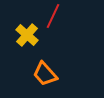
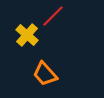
red line: rotated 20 degrees clockwise
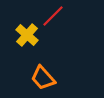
orange trapezoid: moved 2 px left, 4 px down
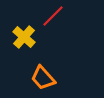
yellow cross: moved 3 px left, 2 px down
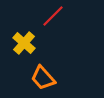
yellow cross: moved 6 px down
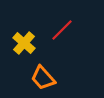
red line: moved 9 px right, 14 px down
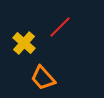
red line: moved 2 px left, 3 px up
